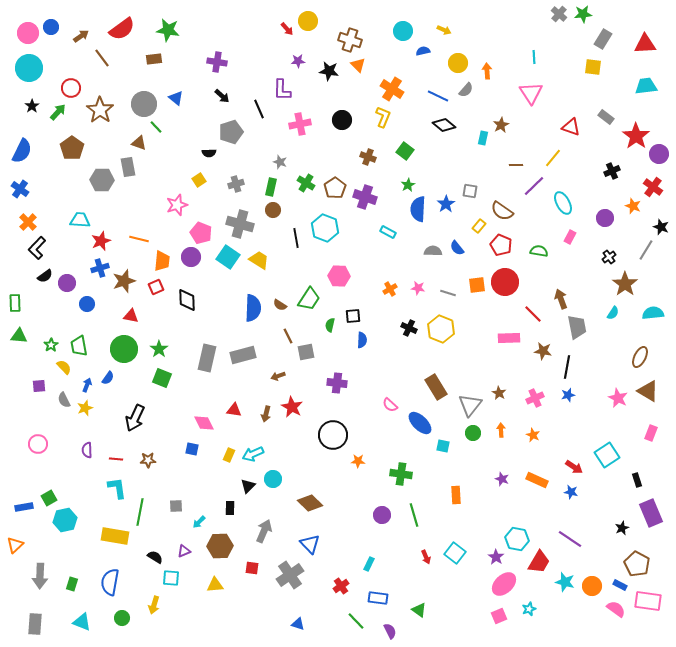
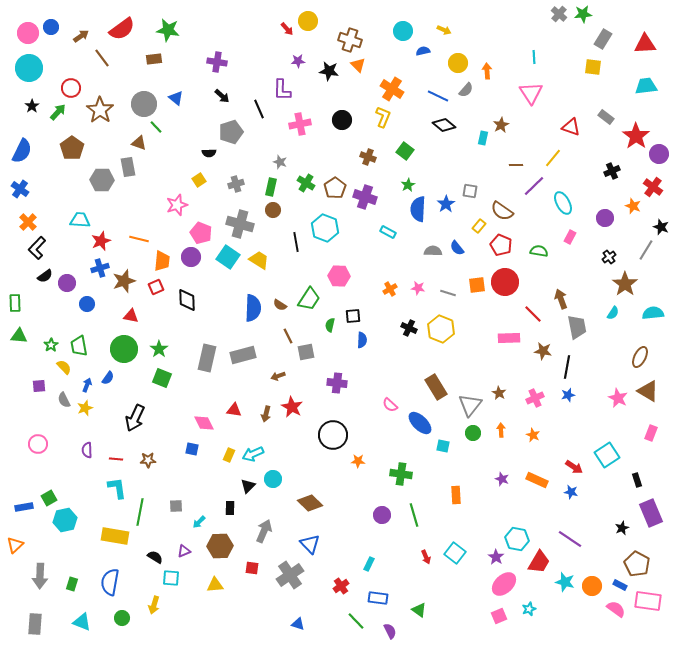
black line at (296, 238): moved 4 px down
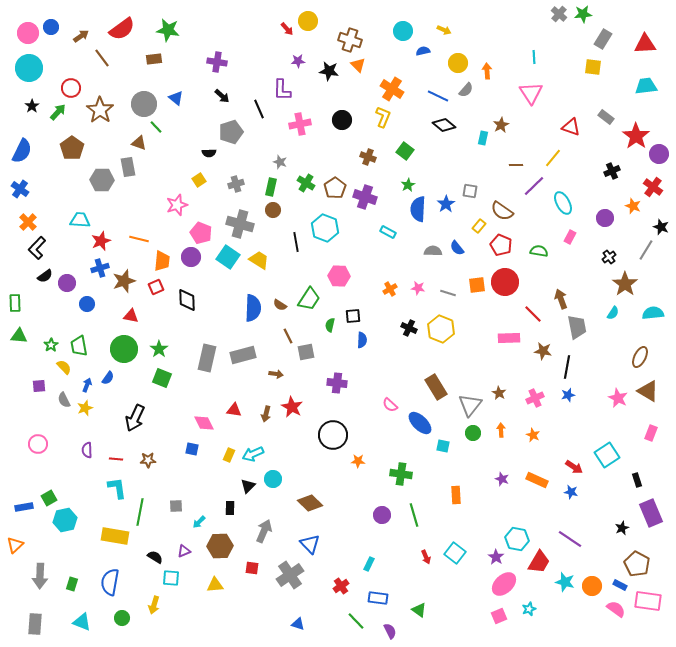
brown arrow at (278, 376): moved 2 px left, 2 px up; rotated 152 degrees counterclockwise
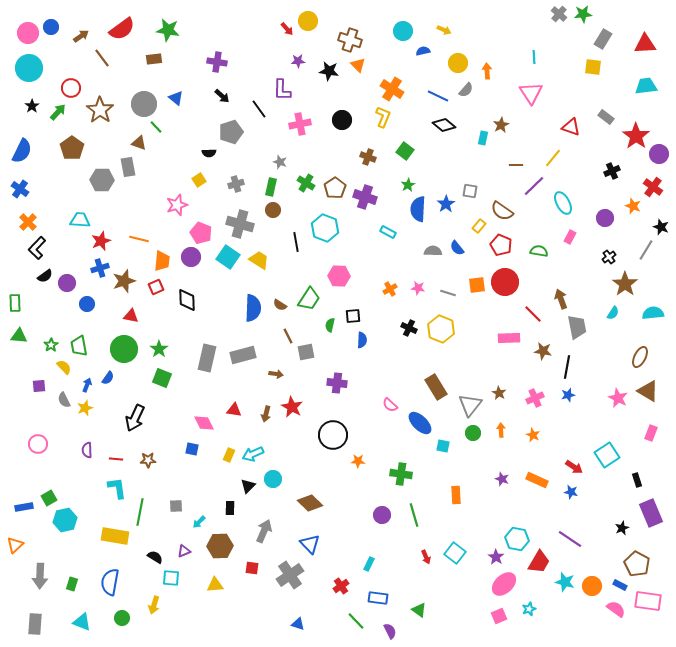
black line at (259, 109): rotated 12 degrees counterclockwise
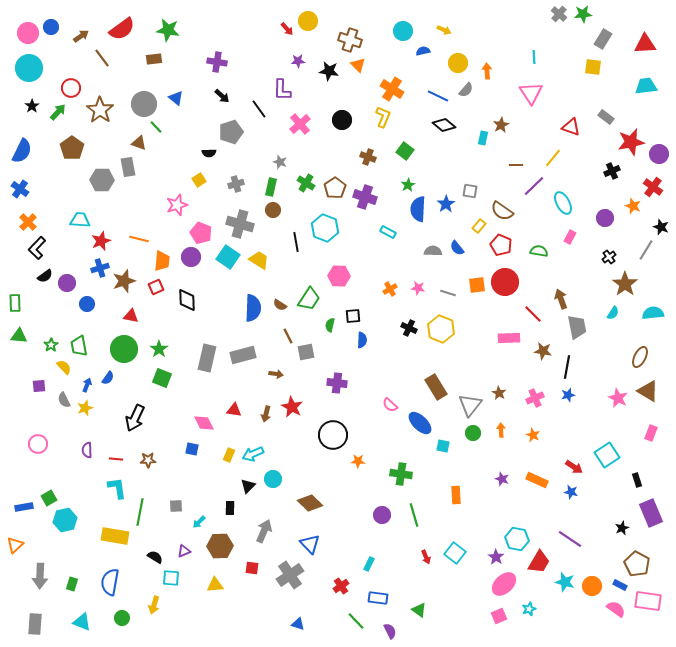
pink cross at (300, 124): rotated 30 degrees counterclockwise
red star at (636, 136): moved 5 px left, 6 px down; rotated 24 degrees clockwise
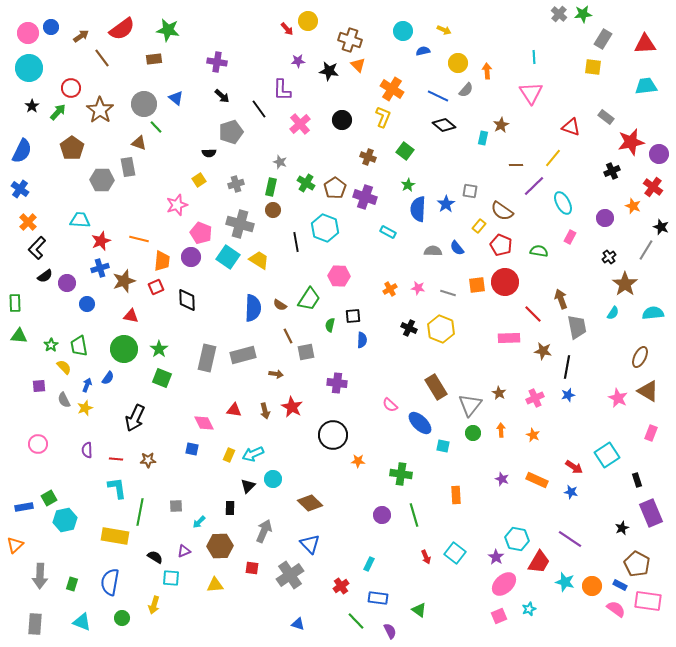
brown arrow at (266, 414): moved 1 px left, 3 px up; rotated 28 degrees counterclockwise
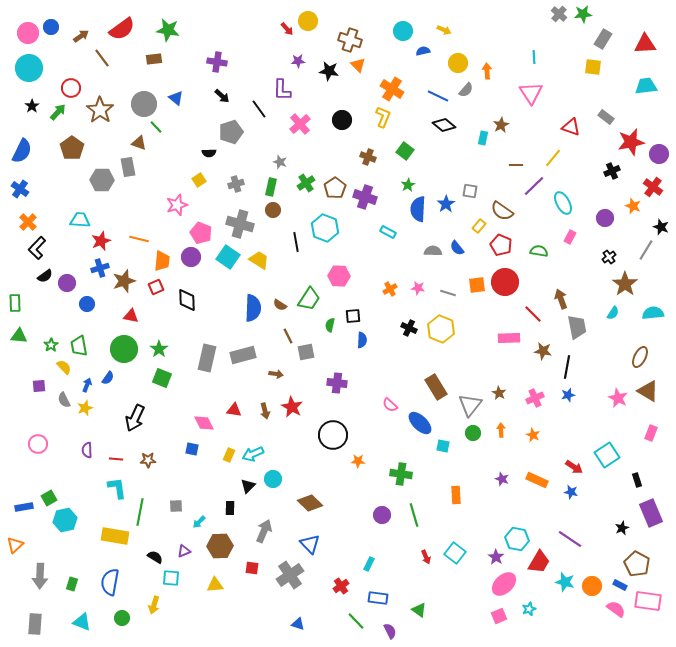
green cross at (306, 183): rotated 24 degrees clockwise
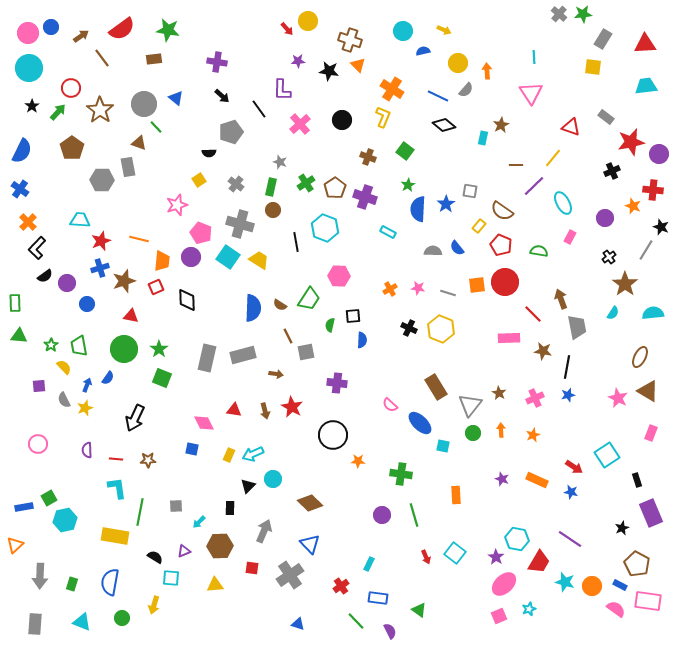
gray cross at (236, 184): rotated 35 degrees counterclockwise
red cross at (653, 187): moved 3 px down; rotated 30 degrees counterclockwise
orange star at (533, 435): rotated 24 degrees clockwise
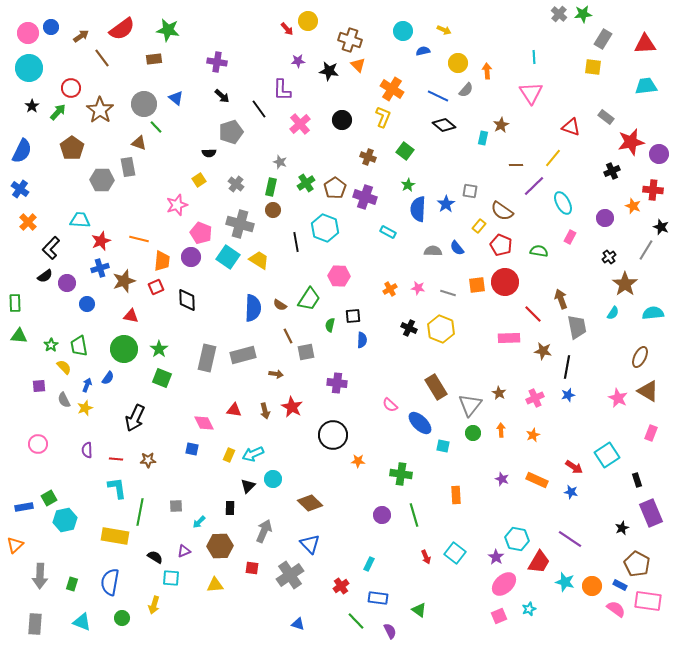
black L-shape at (37, 248): moved 14 px right
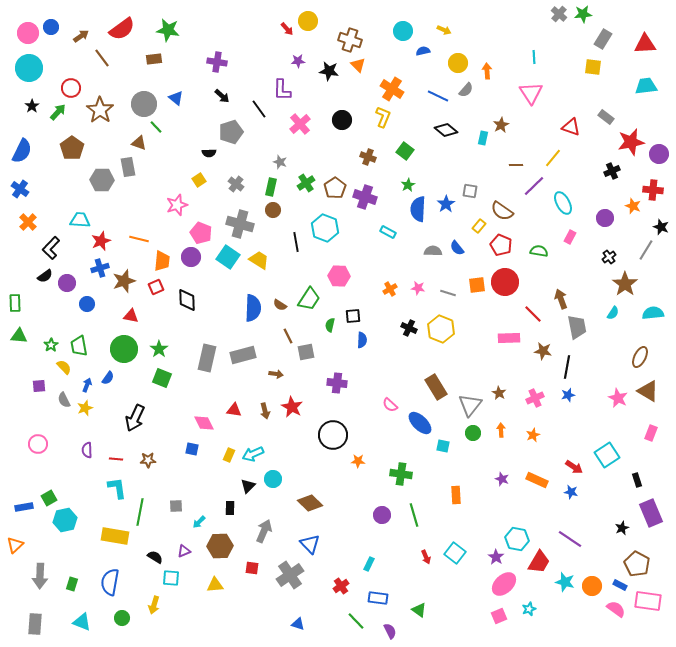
black diamond at (444, 125): moved 2 px right, 5 px down
